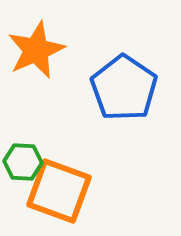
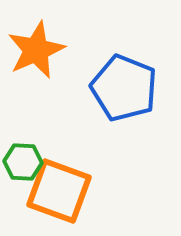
blue pentagon: rotated 12 degrees counterclockwise
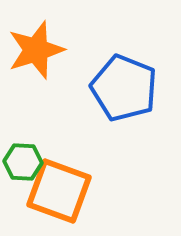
orange star: rotated 6 degrees clockwise
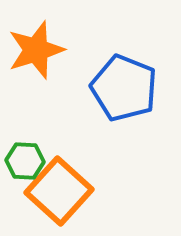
green hexagon: moved 2 px right, 1 px up
orange square: rotated 22 degrees clockwise
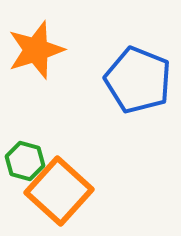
blue pentagon: moved 14 px right, 8 px up
green hexagon: rotated 12 degrees clockwise
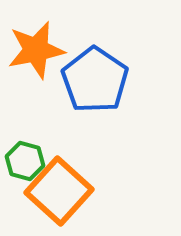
orange star: rotated 6 degrees clockwise
blue pentagon: moved 43 px left; rotated 12 degrees clockwise
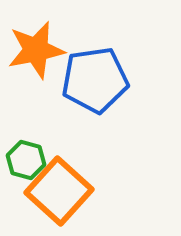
blue pentagon: rotated 30 degrees clockwise
green hexagon: moved 1 px right, 1 px up
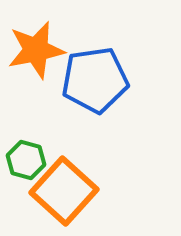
orange square: moved 5 px right
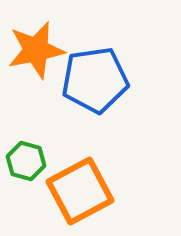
green hexagon: moved 1 px down
orange square: moved 16 px right; rotated 20 degrees clockwise
